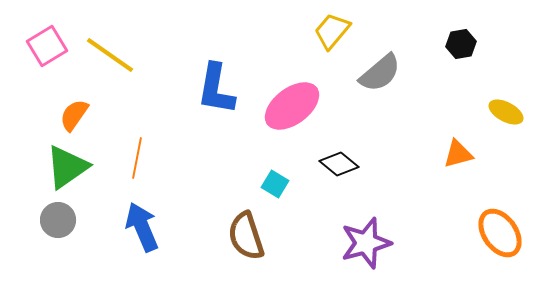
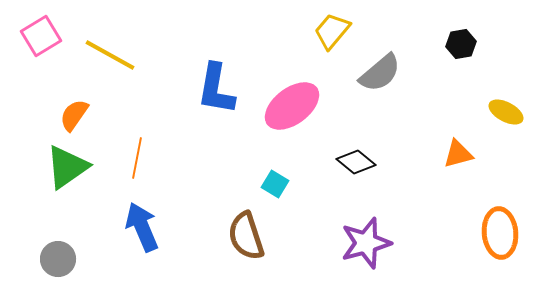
pink square: moved 6 px left, 10 px up
yellow line: rotated 6 degrees counterclockwise
black diamond: moved 17 px right, 2 px up
gray circle: moved 39 px down
orange ellipse: rotated 30 degrees clockwise
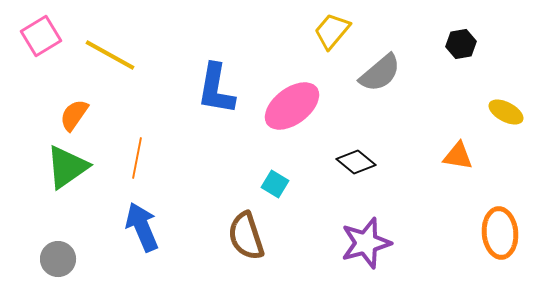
orange triangle: moved 2 px down; rotated 24 degrees clockwise
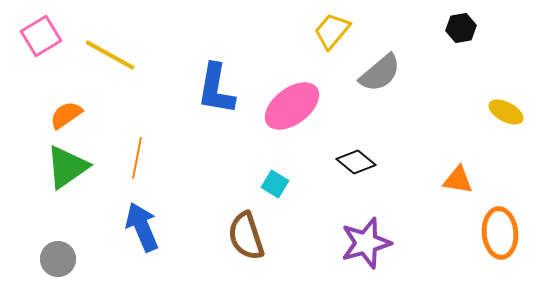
black hexagon: moved 16 px up
orange semicircle: moved 8 px left; rotated 20 degrees clockwise
orange triangle: moved 24 px down
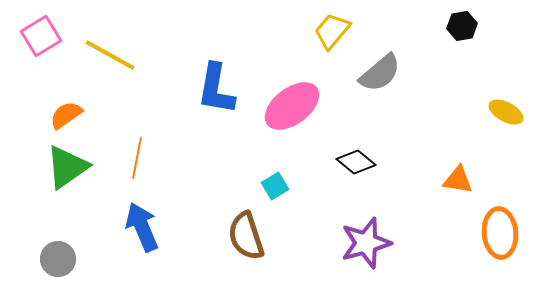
black hexagon: moved 1 px right, 2 px up
cyan square: moved 2 px down; rotated 28 degrees clockwise
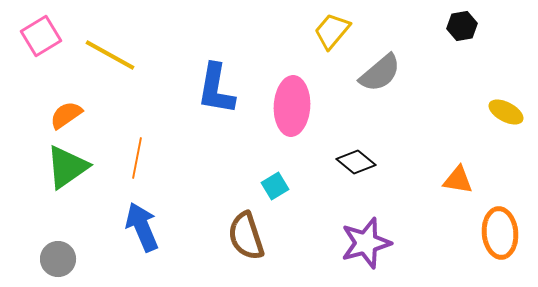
pink ellipse: rotated 50 degrees counterclockwise
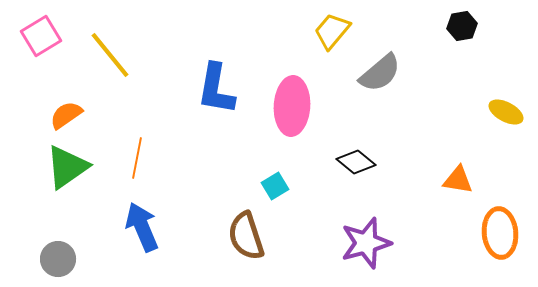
yellow line: rotated 22 degrees clockwise
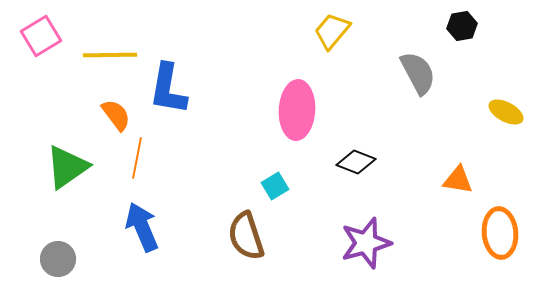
yellow line: rotated 52 degrees counterclockwise
gray semicircle: moved 38 px right; rotated 78 degrees counterclockwise
blue L-shape: moved 48 px left
pink ellipse: moved 5 px right, 4 px down
orange semicircle: moved 50 px right; rotated 88 degrees clockwise
black diamond: rotated 18 degrees counterclockwise
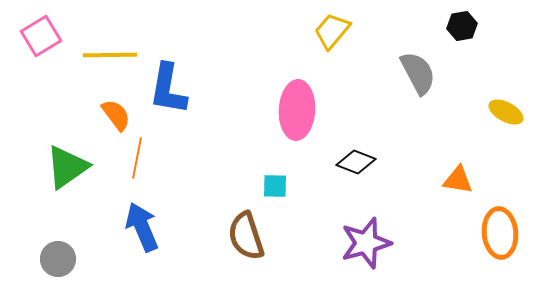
cyan square: rotated 32 degrees clockwise
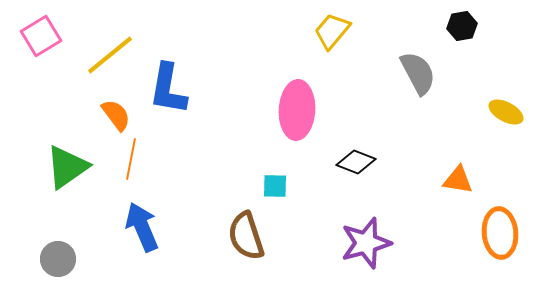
yellow line: rotated 38 degrees counterclockwise
orange line: moved 6 px left, 1 px down
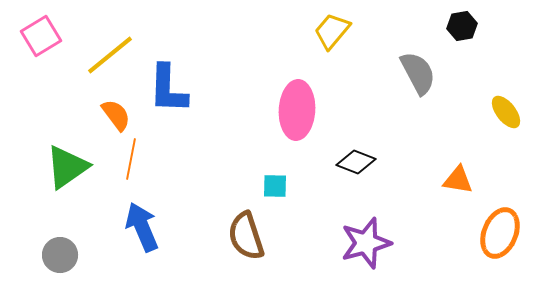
blue L-shape: rotated 8 degrees counterclockwise
yellow ellipse: rotated 24 degrees clockwise
orange ellipse: rotated 27 degrees clockwise
gray circle: moved 2 px right, 4 px up
